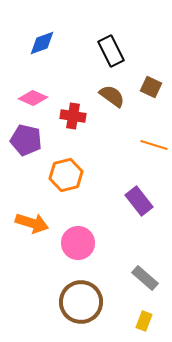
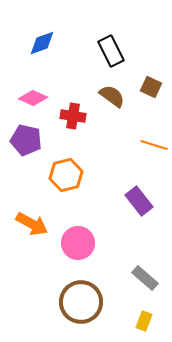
orange arrow: moved 1 px down; rotated 12 degrees clockwise
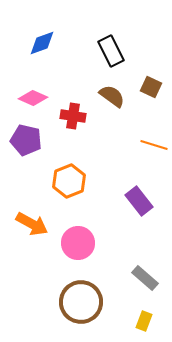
orange hexagon: moved 3 px right, 6 px down; rotated 8 degrees counterclockwise
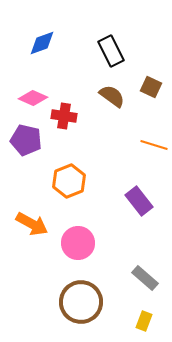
red cross: moved 9 px left
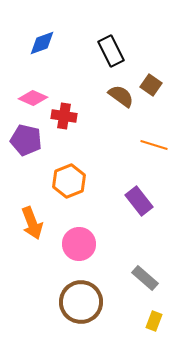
brown square: moved 2 px up; rotated 10 degrees clockwise
brown semicircle: moved 9 px right
orange arrow: moved 1 px up; rotated 40 degrees clockwise
pink circle: moved 1 px right, 1 px down
yellow rectangle: moved 10 px right
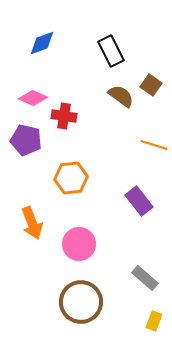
orange hexagon: moved 2 px right, 3 px up; rotated 16 degrees clockwise
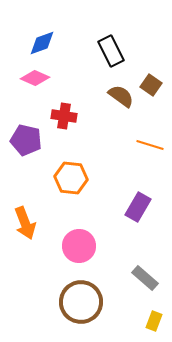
pink diamond: moved 2 px right, 20 px up
orange line: moved 4 px left
orange hexagon: rotated 12 degrees clockwise
purple rectangle: moved 1 px left, 6 px down; rotated 68 degrees clockwise
orange arrow: moved 7 px left
pink circle: moved 2 px down
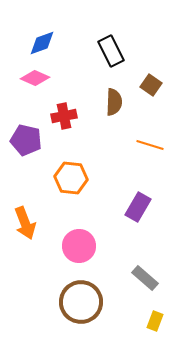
brown semicircle: moved 7 px left, 6 px down; rotated 56 degrees clockwise
red cross: rotated 20 degrees counterclockwise
yellow rectangle: moved 1 px right
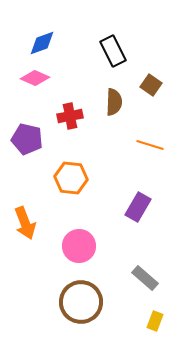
black rectangle: moved 2 px right
red cross: moved 6 px right
purple pentagon: moved 1 px right, 1 px up
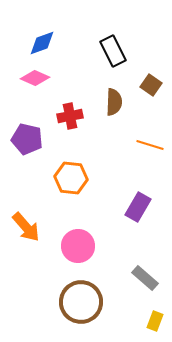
orange arrow: moved 1 px right, 4 px down; rotated 20 degrees counterclockwise
pink circle: moved 1 px left
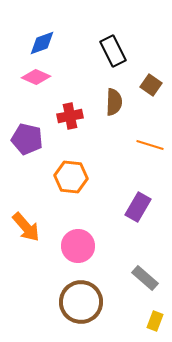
pink diamond: moved 1 px right, 1 px up
orange hexagon: moved 1 px up
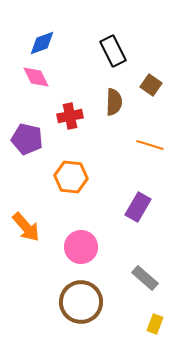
pink diamond: rotated 40 degrees clockwise
pink circle: moved 3 px right, 1 px down
yellow rectangle: moved 3 px down
